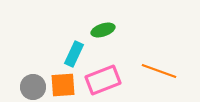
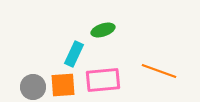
pink rectangle: rotated 16 degrees clockwise
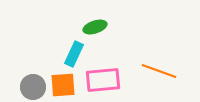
green ellipse: moved 8 px left, 3 px up
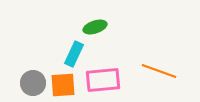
gray circle: moved 4 px up
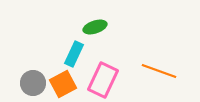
pink rectangle: rotated 60 degrees counterclockwise
orange square: moved 1 px up; rotated 24 degrees counterclockwise
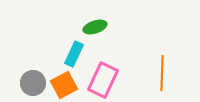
orange line: moved 3 px right, 2 px down; rotated 72 degrees clockwise
orange square: moved 1 px right, 1 px down
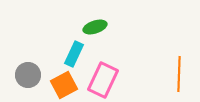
orange line: moved 17 px right, 1 px down
gray circle: moved 5 px left, 8 px up
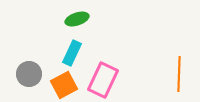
green ellipse: moved 18 px left, 8 px up
cyan rectangle: moved 2 px left, 1 px up
gray circle: moved 1 px right, 1 px up
